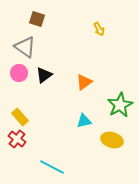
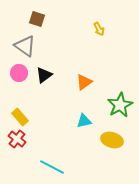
gray triangle: moved 1 px up
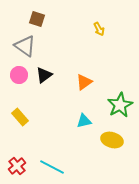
pink circle: moved 2 px down
red cross: moved 27 px down; rotated 12 degrees clockwise
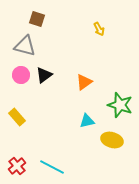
gray triangle: rotated 20 degrees counterclockwise
pink circle: moved 2 px right
green star: rotated 25 degrees counterclockwise
yellow rectangle: moved 3 px left
cyan triangle: moved 3 px right
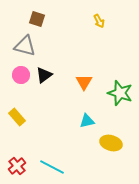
yellow arrow: moved 8 px up
orange triangle: rotated 24 degrees counterclockwise
green star: moved 12 px up
yellow ellipse: moved 1 px left, 3 px down
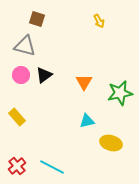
green star: rotated 30 degrees counterclockwise
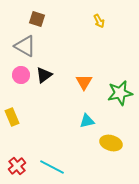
gray triangle: rotated 15 degrees clockwise
yellow rectangle: moved 5 px left; rotated 18 degrees clockwise
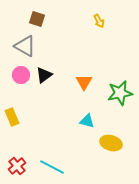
cyan triangle: rotated 28 degrees clockwise
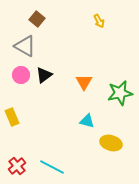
brown square: rotated 21 degrees clockwise
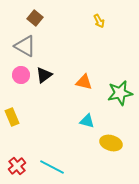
brown square: moved 2 px left, 1 px up
orange triangle: rotated 48 degrees counterclockwise
